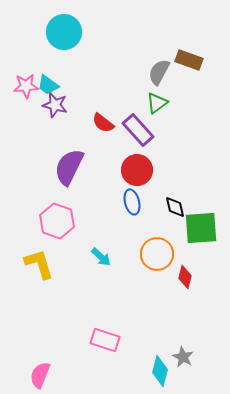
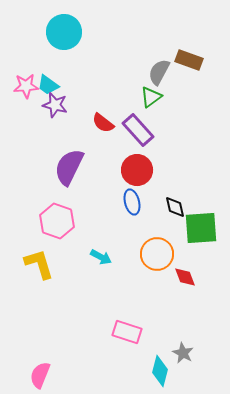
green triangle: moved 6 px left, 6 px up
cyan arrow: rotated 15 degrees counterclockwise
red diamond: rotated 35 degrees counterclockwise
pink rectangle: moved 22 px right, 8 px up
gray star: moved 4 px up
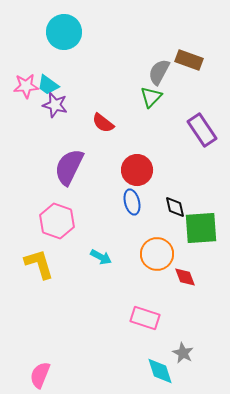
green triangle: rotated 10 degrees counterclockwise
purple rectangle: moved 64 px right; rotated 8 degrees clockwise
pink rectangle: moved 18 px right, 14 px up
cyan diamond: rotated 32 degrees counterclockwise
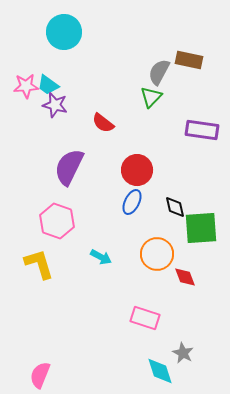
brown rectangle: rotated 8 degrees counterclockwise
purple rectangle: rotated 48 degrees counterclockwise
blue ellipse: rotated 40 degrees clockwise
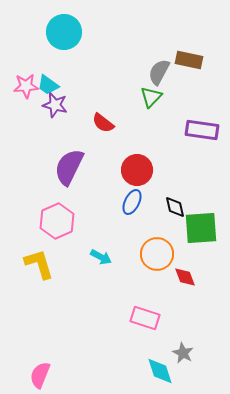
pink hexagon: rotated 16 degrees clockwise
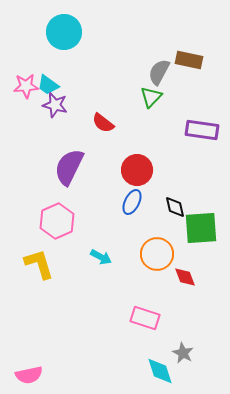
pink semicircle: moved 11 px left; rotated 124 degrees counterclockwise
